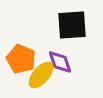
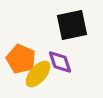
black square: rotated 8 degrees counterclockwise
yellow ellipse: moved 3 px left, 1 px up
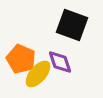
black square: rotated 32 degrees clockwise
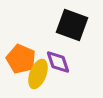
purple diamond: moved 2 px left
yellow ellipse: rotated 20 degrees counterclockwise
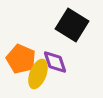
black square: rotated 12 degrees clockwise
purple diamond: moved 3 px left
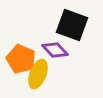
black square: rotated 12 degrees counterclockwise
purple diamond: moved 12 px up; rotated 24 degrees counterclockwise
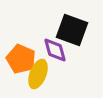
black square: moved 5 px down
purple diamond: rotated 28 degrees clockwise
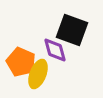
orange pentagon: moved 3 px down
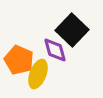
black square: rotated 24 degrees clockwise
orange pentagon: moved 2 px left, 2 px up
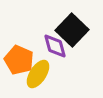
purple diamond: moved 4 px up
yellow ellipse: rotated 12 degrees clockwise
